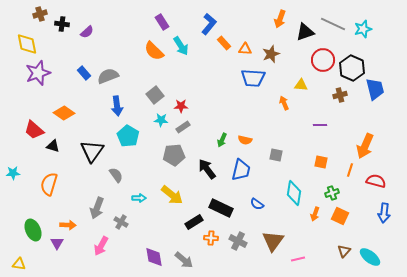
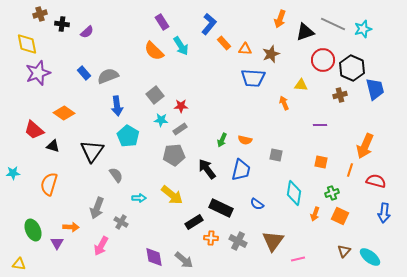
gray rectangle at (183, 127): moved 3 px left, 2 px down
orange arrow at (68, 225): moved 3 px right, 2 px down
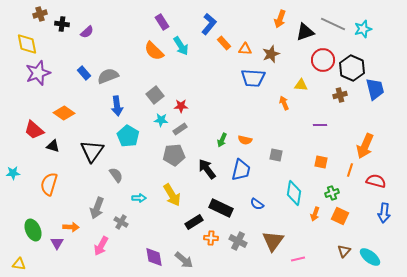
yellow arrow at (172, 195): rotated 20 degrees clockwise
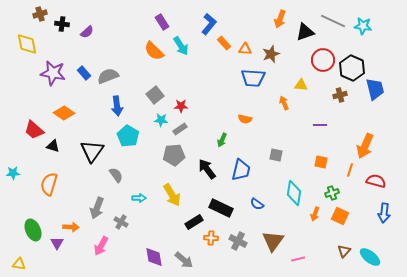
gray line at (333, 24): moved 3 px up
cyan star at (363, 29): moved 3 px up; rotated 24 degrees clockwise
purple star at (38, 73): moved 15 px right; rotated 30 degrees clockwise
orange semicircle at (245, 140): moved 21 px up
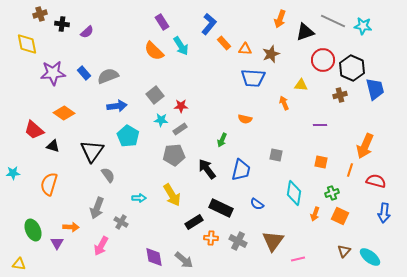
purple star at (53, 73): rotated 15 degrees counterclockwise
blue arrow at (117, 106): rotated 90 degrees counterclockwise
gray semicircle at (116, 175): moved 8 px left
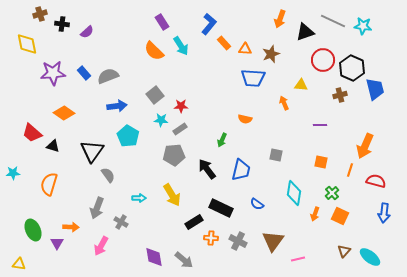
red trapezoid at (34, 130): moved 2 px left, 3 px down
green cross at (332, 193): rotated 24 degrees counterclockwise
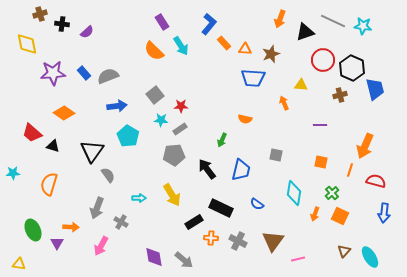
cyan ellipse at (370, 257): rotated 20 degrees clockwise
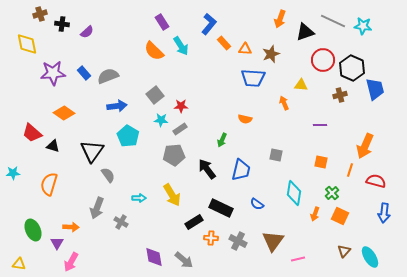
pink arrow at (101, 246): moved 30 px left, 16 px down
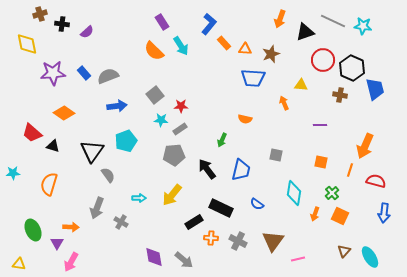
brown cross at (340, 95): rotated 24 degrees clockwise
cyan pentagon at (128, 136): moved 2 px left, 5 px down; rotated 20 degrees clockwise
yellow arrow at (172, 195): rotated 70 degrees clockwise
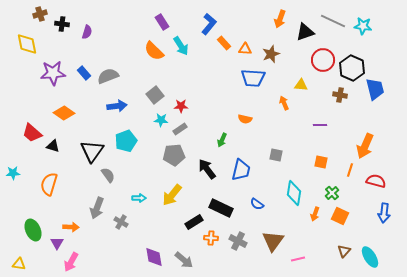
purple semicircle at (87, 32): rotated 32 degrees counterclockwise
